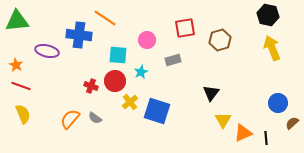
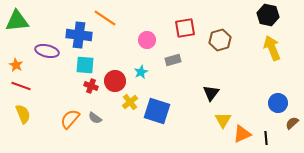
cyan square: moved 33 px left, 10 px down
orange triangle: moved 1 px left, 1 px down
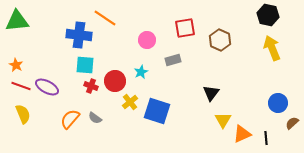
brown hexagon: rotated 20 degrees counterclockwise
purple ellipse: moved 36 px down; rotated 15 degrees clockwise
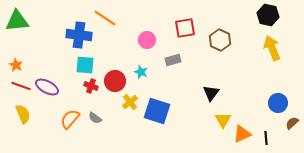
cyan star: rotated 24 degrees counterclockwise
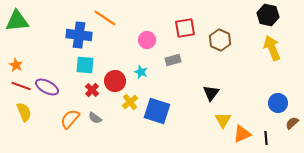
red cross: moved 1 px right, 4 px down; rotated 24 degrees clockwise
yellow semicircle: moved 1 px right, 2 px up
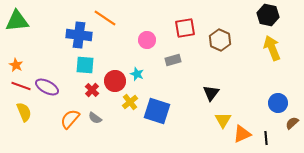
cyan star: moved 4 px left, 2 px down
